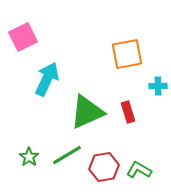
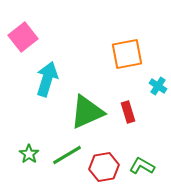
pink square: rotated 12 degrees counterclockwise
cyan arrow: rotated 8 degrees counterclockwise
cyan cross: rotated 36 degrees clockwise
green star: moved 3 px up
green L-shape: moved 3 px right, 4 px up
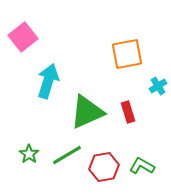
cyan arrow: moved 1 px right, 2 px down
cyan cross: rotated 24 degrees clockwise
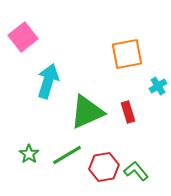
green L-shape: moved 6 px left, 5 px down; rotated 20 degrees clockwise
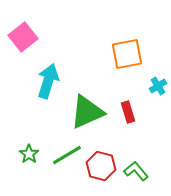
red hexagon: moved 3 px left, 1 px up; rotated 24 degrees clockwise
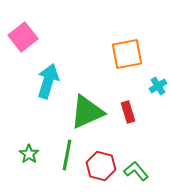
green line: rotated 48 degrees counterclockwise
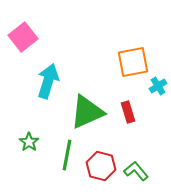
orange square: moved 6 px right, 8 px down
green star: moved 12 px up
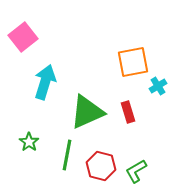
cyan arrow: moved 3 px left, 1 px down
green L-shape: rotated 80 degrees counterclockwise
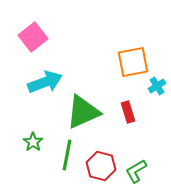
pink square: moved 10 px right
cyan arrow: rotated 52 degrees clockwise
cyan cross: moved 1 px left
green triangle: moved 4 px left
green star: moved 4 px right
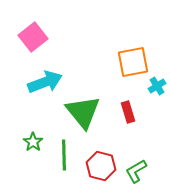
green triangle: rotated 45 degrees counterclockwise
green line: moved 3 px left; rotated 12 degrees counterclockwise
